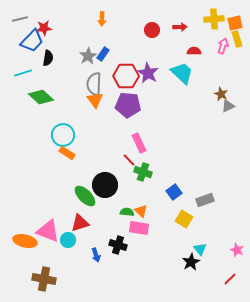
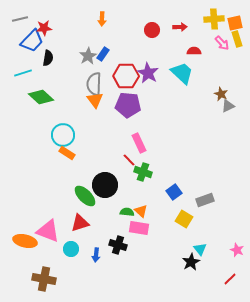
pink arrow at (223, 46): moved 1 px left, 3 px up; rotated 119 degrees clockwise
cyan circle at (68, 240): moved 3 px right, 9 px down
blue arrow at (96, 255): rotated 24 degrees clockwise
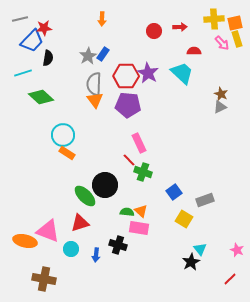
red circle at (152, 30): moved 2 px right, 1 px down
gray triangle at (228, 106): moved 8 px left, 1 px down
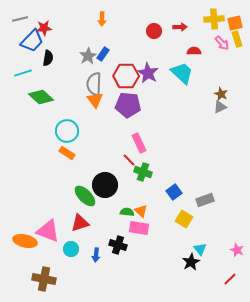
cyan circle at (63, 135): moved 4 px right, 4 px up
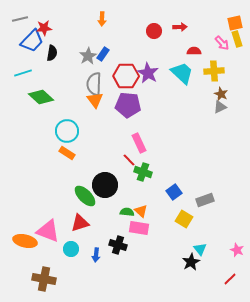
yellow cross at (214, 19): moved 52 px down
black semicircle at (48, 58): moved 4 px right, 5 px up
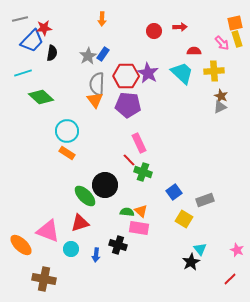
gray semicircle at (94, 84): moved 3 px right
brown star at (221, 94): moved 2 px down
orange ellipse at (25, 241): moved 4 px left, 4 px down; rotated 30 degrees clockwise
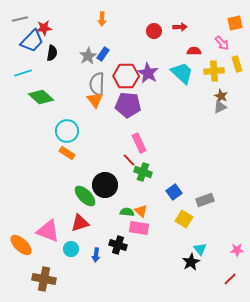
yellow rectangle at (237, 39): moved 25 px down
pink star at (237, 250): rotated 24 degrees counterclockwise
